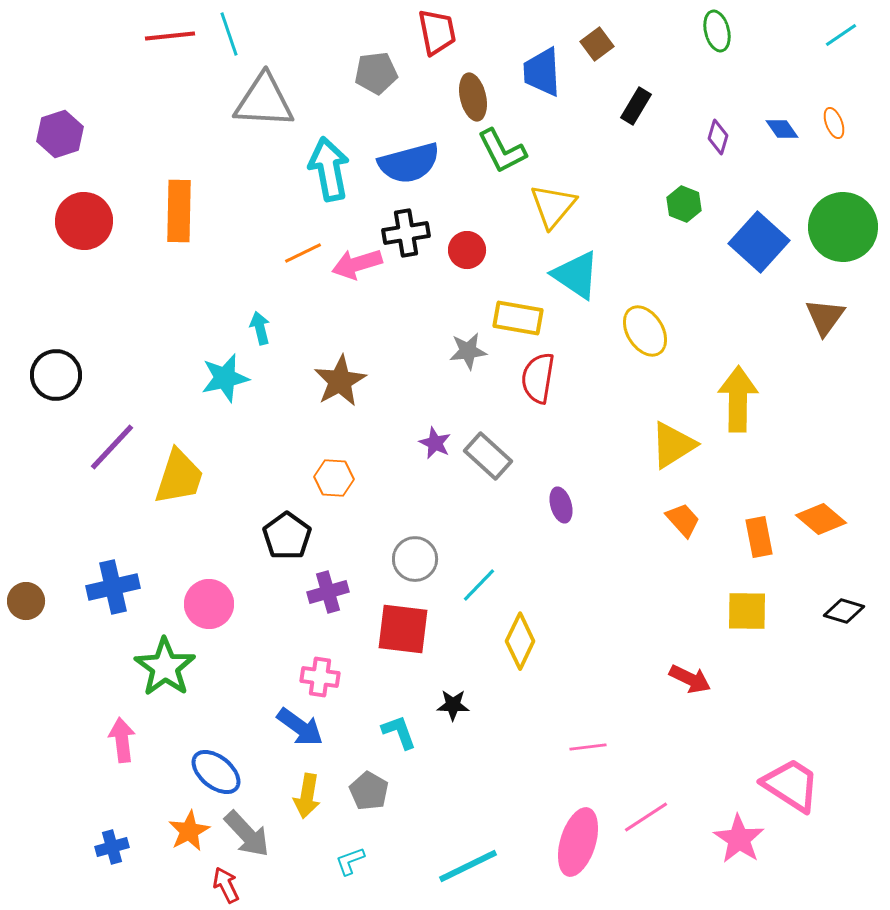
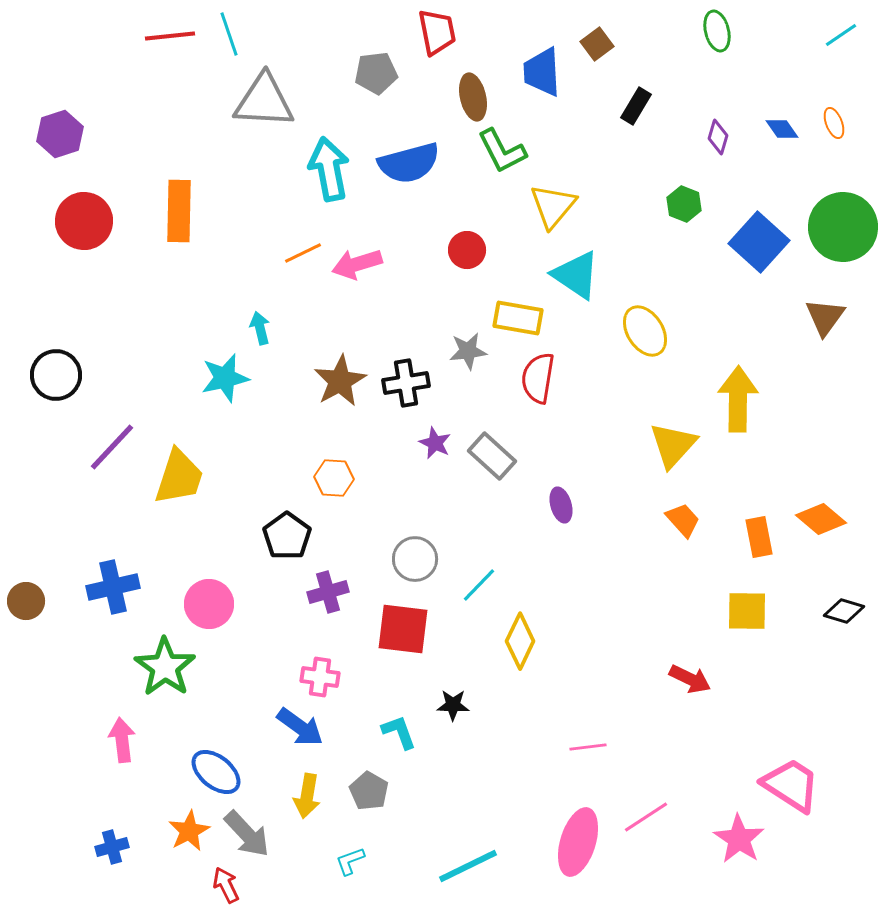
black cross at (406, 233): moved 150 px down
yellow triangle at (673, 445): rotated 16 degrees counterclockwise
gray rectangle at (488, 456): moved 4 px right
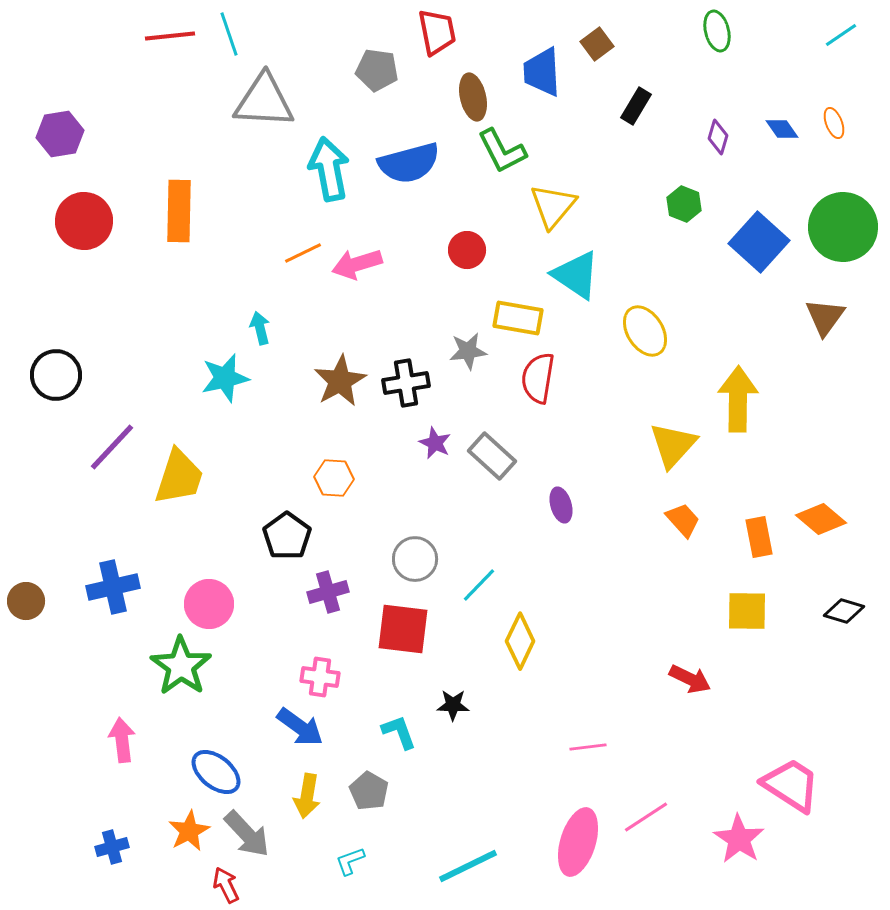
gray pentagon at (376, 73): moved 1 px right, 3 px up; rotated 15 degrees clockwise
purple hexagon at (60, 134): rotated 9 degrees clockwise
green star at (165, 667): moved 16 px right, 1 px up
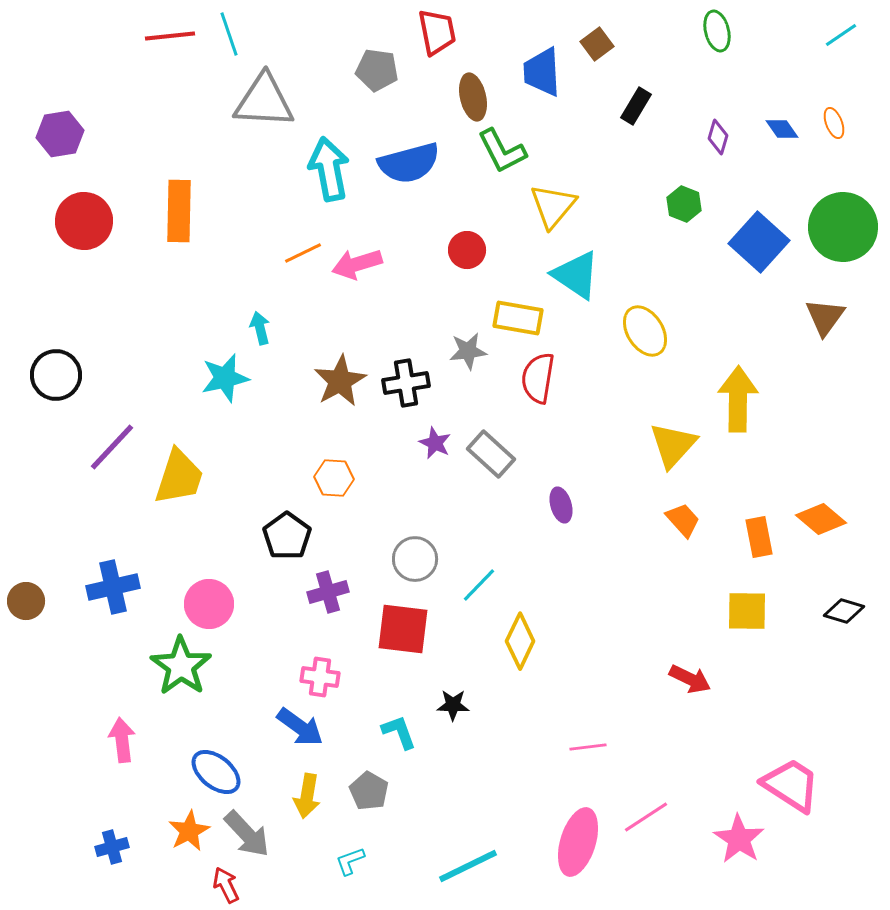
gray rectangle at (492, 456): moved 1 px left, 2 px up
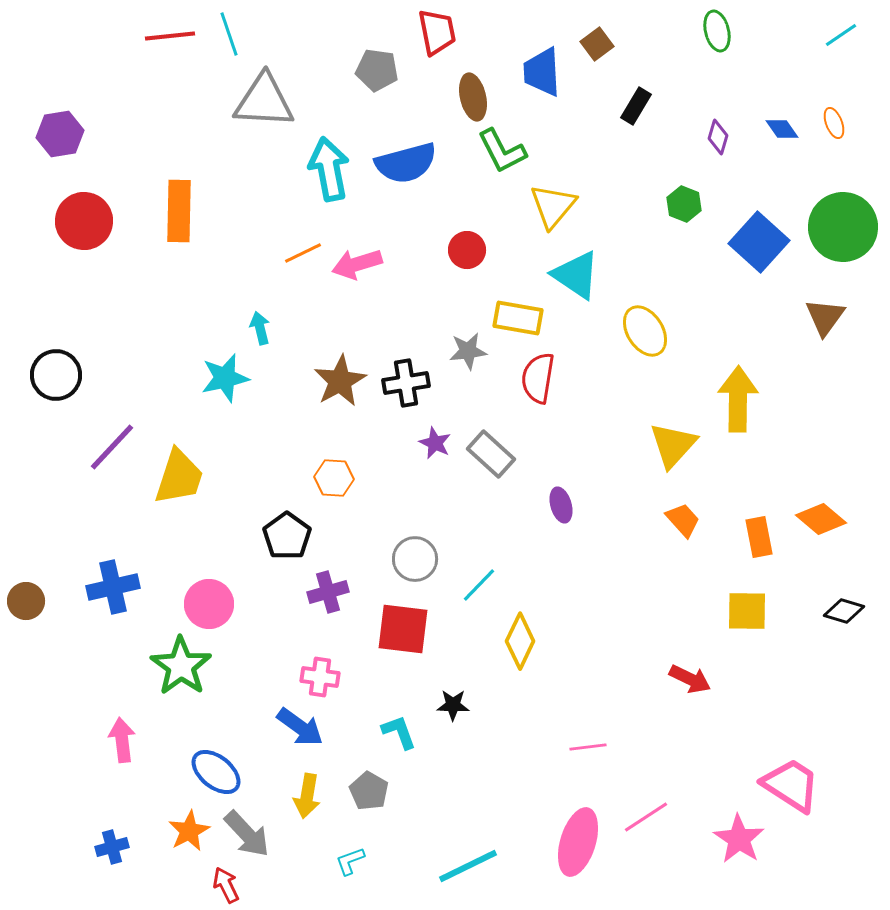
blue semicircle at (409, 163): moved 3 px left
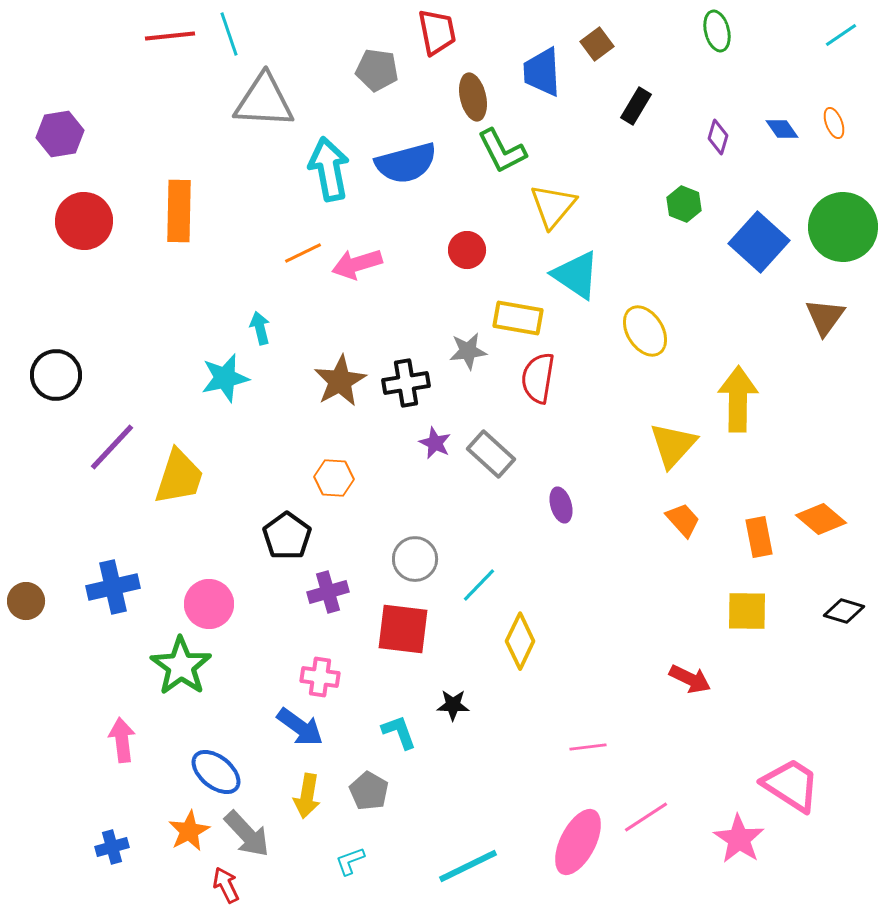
pink ellipse at (578, 842): rotated 10 degrees clockwise
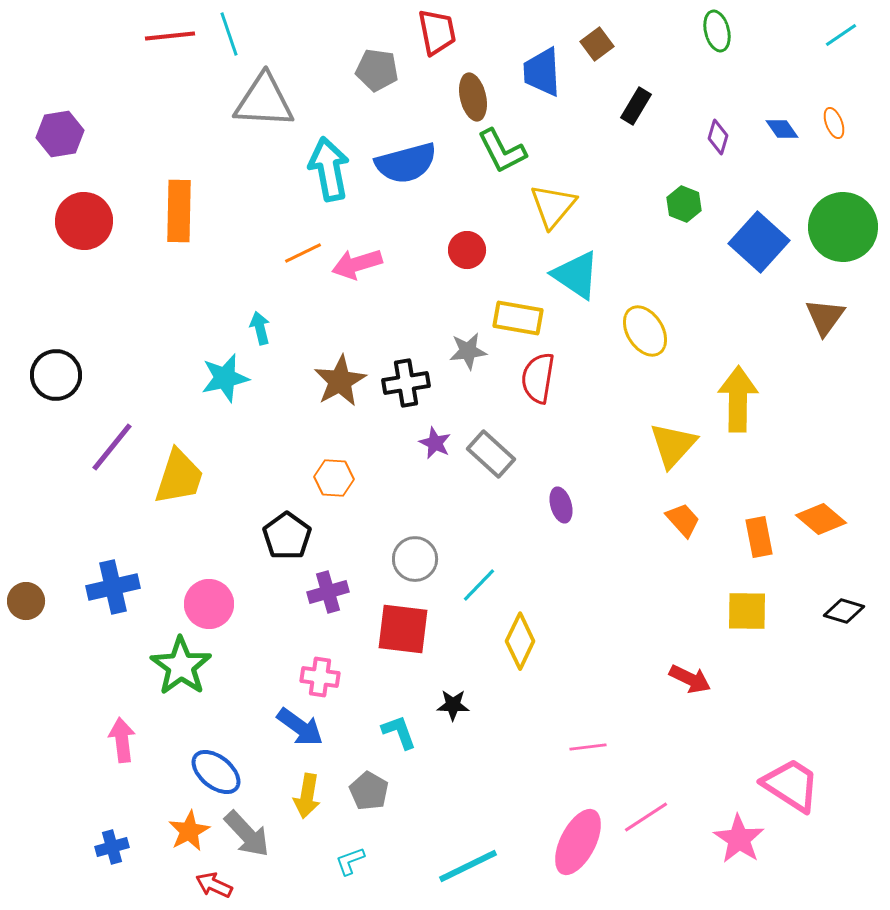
purple line at (112, 447): rotated 4 degrees counterclockwise
red arrow at (226, 885): moved 12 px left; rotated 39 degrees counterclockwise
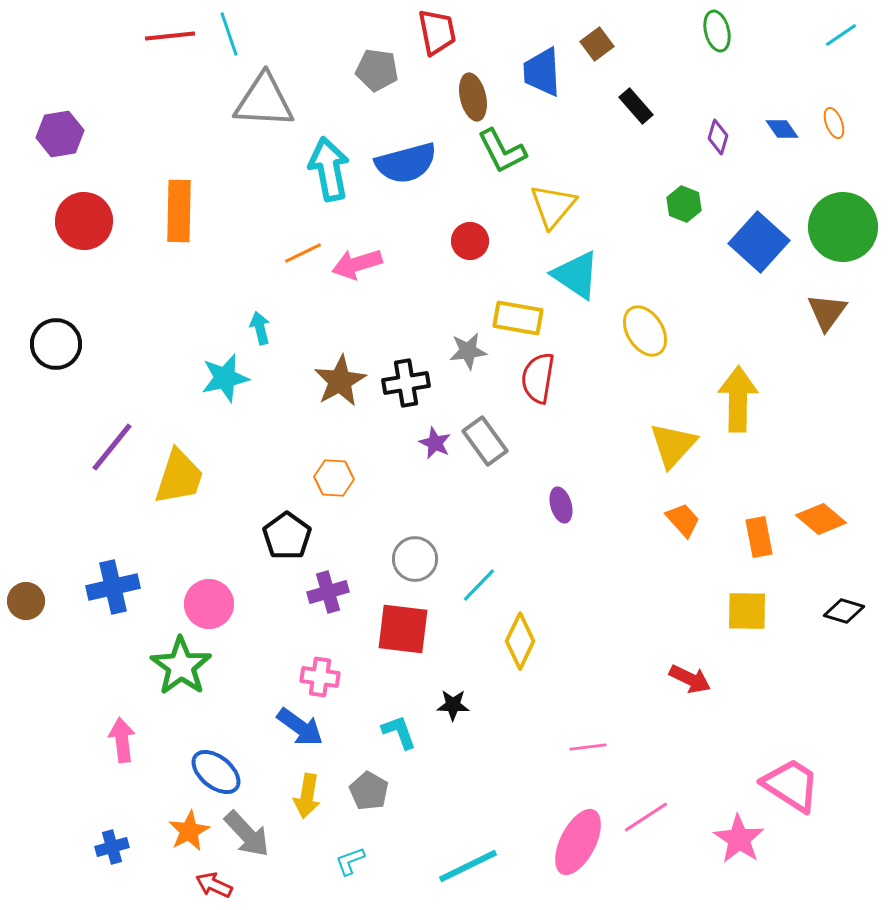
black rectangle at (636, 106): rotated 72 degrees counterclockwise
red circle at (467, 250): moved 3 px right, 9 px up
brown triangle at (825, 317): moved 2 px right, 5 px up
black circle at (56, 375): moved 31 px up
gray rectangle at (491, 454): moved 6 px left, 13 px up; rotated 12 degrees clockwise
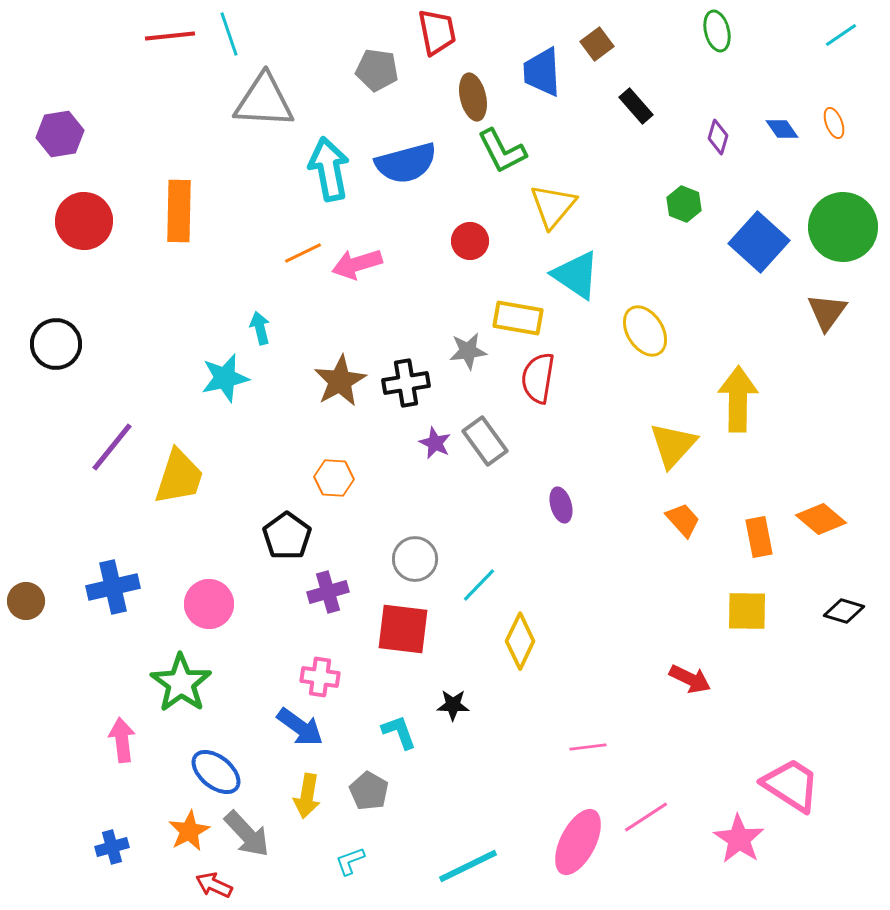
green star at (181, 666): moved 17 px down
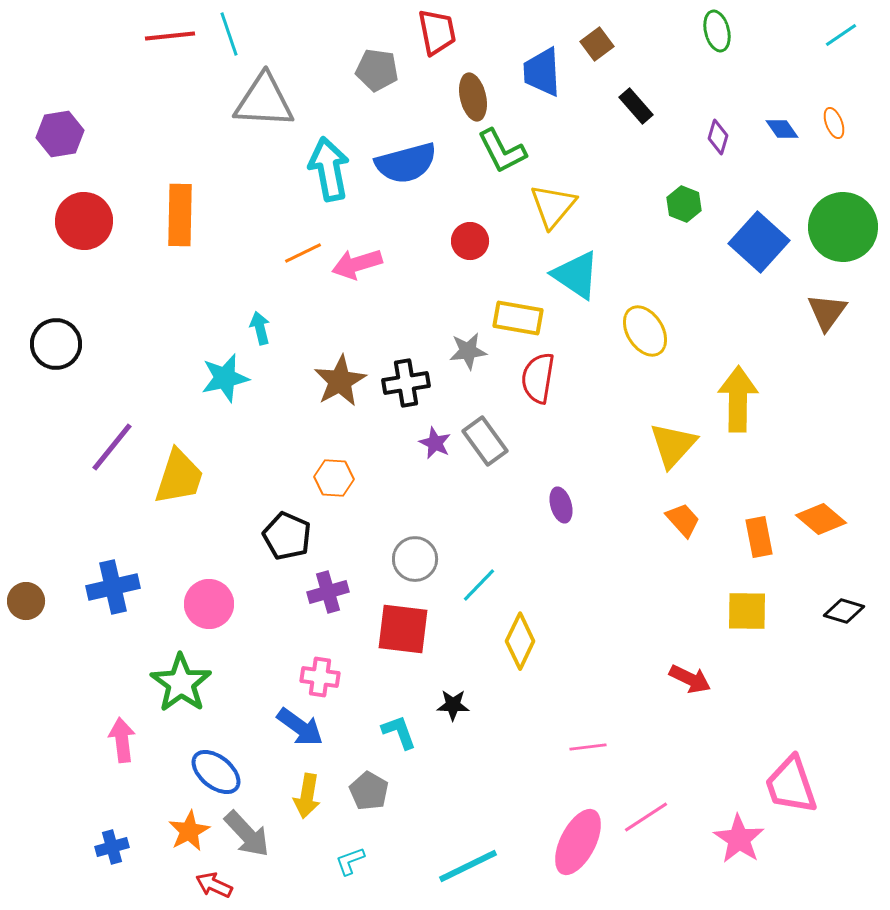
orange rectangle at (179, 211): moved 1 px right, 4 px down
black pentagon at (287, 536): rotated 12 degrees counterclockwise
pink trapezoid at (791, 785): rotated 142 degrees counterclockwise
